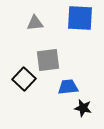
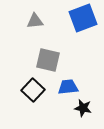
blue square: moved 3 px right; rotated 24 degrees counterclockwise
gray triangle: moved 2 px up
gray square: rotated 20 degrees clockwise
black square: moved 9 px right, 11 px down
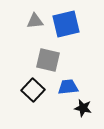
blue square: moved 17 px left, 6 px down; rotated 8 degrees clockwise
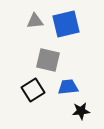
black square: rotated 15 degrees clockwise
black star: moved 2 px left, 3 px down; rotated 18 degrees counterclockwise
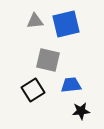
blue trapezoid: moved 3 px right, 2 px up
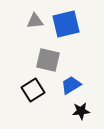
blue trapezoid: rotated 25 degrees counterclockwise
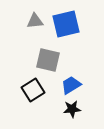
black star: moved 9 px left, 2 px up
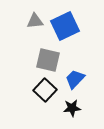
blue square: moved 1 px left, 2 px down; rotated 12 degrees counterclockwise
blue trapezoid: moved 4 px right, 6 px up; rotated 15 degrees counterclockwise
black square: moved 12 px right; rotated 15 degrees counterclockwise
black star: moved 1 px up
